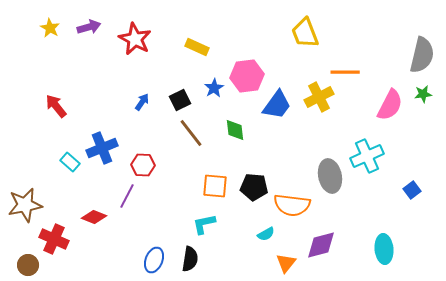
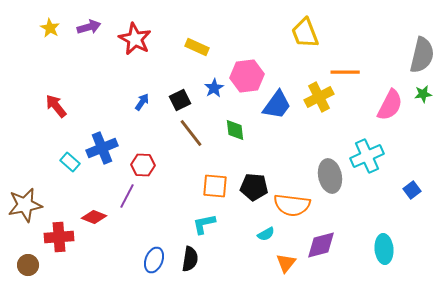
red cross: moved 5 px right, 2 px up; rotated 28 degrees counterclockwise
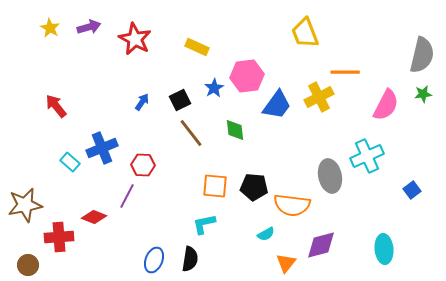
pink semicircle: moved 4 px left
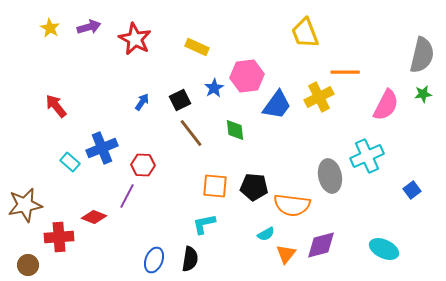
cyan ellipse: rotated 60 degrees counterclockwise
orange triangle: moved 9 px up
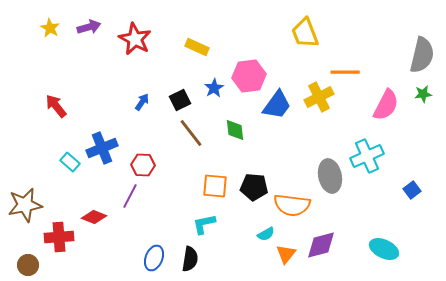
pink hexagon: moved 2 px right
purple line: moved 3 px right
blue ellipse: moved 2 px up
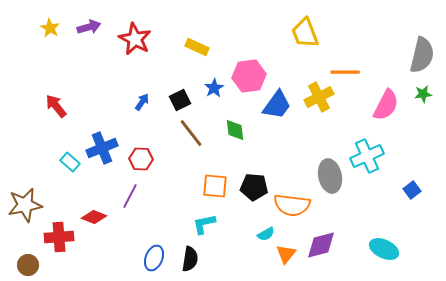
red hexagon: moved 2 px left, 6 px up
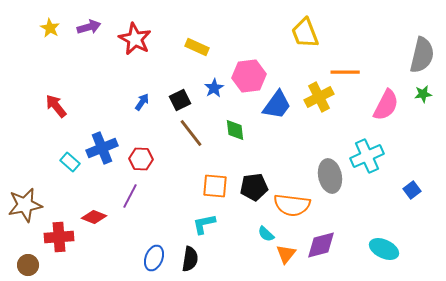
black pentagon: rotated 12 degrees counterclockwise
cyan semicircle: rotated 72 degrees clockwise
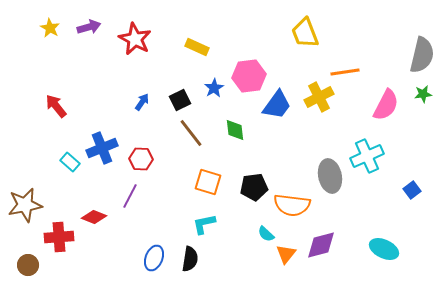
orange line: rotated 8 degrees counterclockwise
orange square: moved 7 px left, 4 px up; rotated 12 degrees clockwise
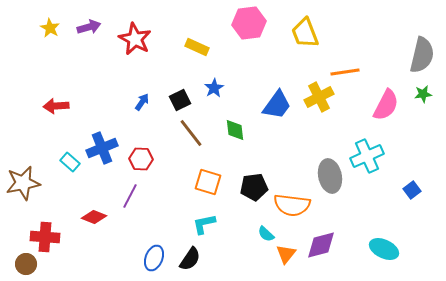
pink hexagon: moved 53 px up
red arrow: rotated 55 degrees counterclockwise
brown star: moved 2 px left, 22 px up
red cross: moved 14 px left; rotated 8 degrees clockwise
black semicircle: rotated 25 degrees clockwise
brown circle: moved 2 px left, 1 px up
